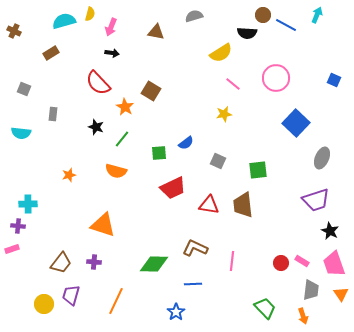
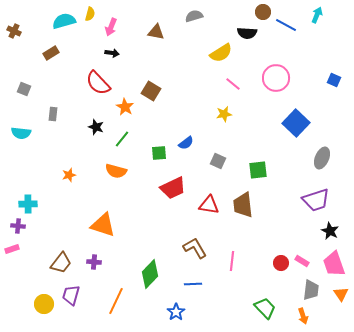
brown circle at (263, 15): moved 3 px up
brown L-shape at (195, 248): rotated 35 degrees clockwise
green diamond at (154, 264): moved 4 px left, 10 px down; rotated 48 degrees counterclockwise
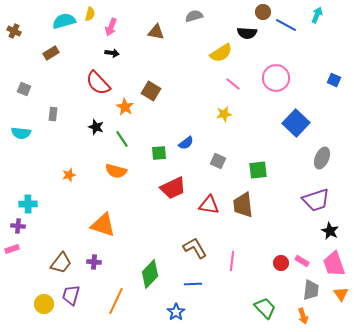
green line at (122, 139): rotated 72 degrees counterclockwise
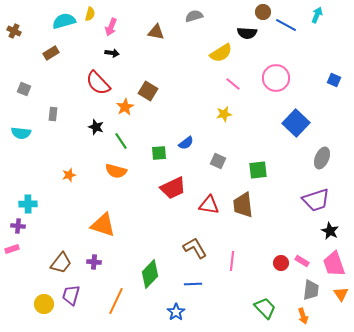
brown square at (151, 91): moved 3 px left
orange star at (125, 107): rotated 12 degrees clockwise
green line at (122, 139): moved 1 px left, 2 px down
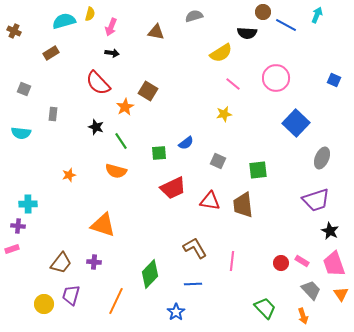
red triangle at (209, 205): moved 1 px right, 4 px up
gray trapezoid at (311, 290): rotated 50 degrees counterclockwise
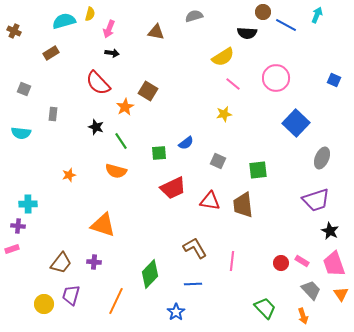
pink arrow at (111, 27): moved 2 px left, 2 px down
yellow semicircle at (221, 53): moved 2 px right, 4 px down
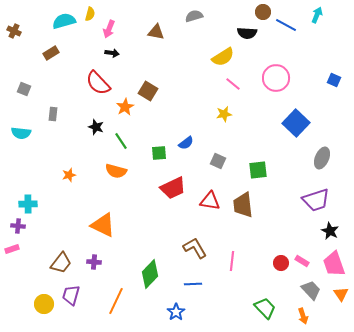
orange triangle at (103, 225): rotated 8 degrees clockwise
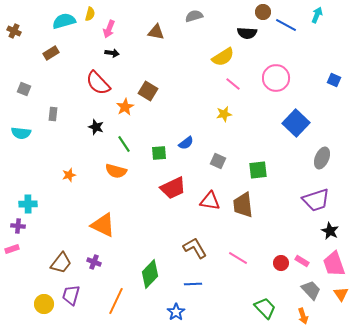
green line at (121, 141): moved 3 px right, 3 px down
pink line at (232, 261): moved 6 px right, 3 px up; rotated 66 degrees counterclockwise
purple cross at (94, 262): rotated 16 degrees clockwise
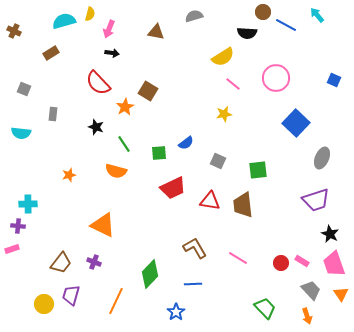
cyan arrow at (317, 15): rotated 63 degrees counterclockwise
black star at (330, 231): moved 3 px down
orange arrow at (303, 316): moved 4 px right
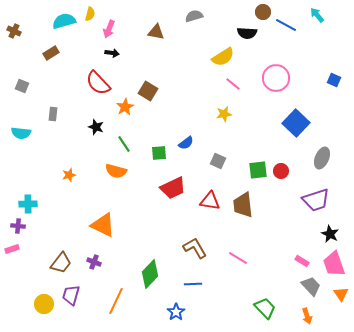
gray square at (24, 89): moved 2 px left, 3 px up
red circle at (281, 263): moved 92 px up
gray trapezoid at (311, 290): moved 4 px up
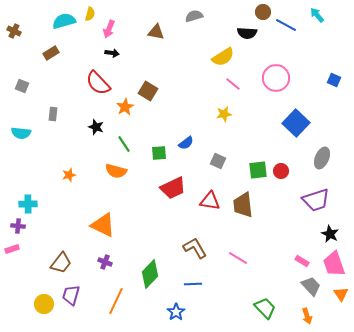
purple cross at (94, 262): moved 11 px right
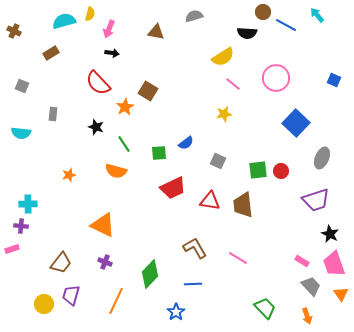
purple cross at (18, 226): moved 3 px right
